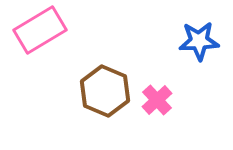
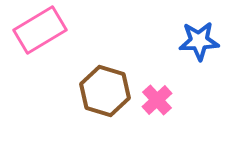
brown hexagon: rotated 6 degrees counterclockwise
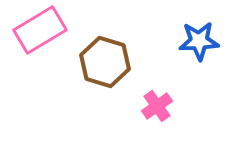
brown hexagon: moved 29 px up
pink cross: moved 6 px down; rotated 8 degrees clockwise
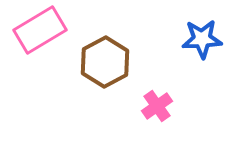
blue star: moved 3 px right, 2 px up
brown hexagon: rotated 15 degrees clockwise
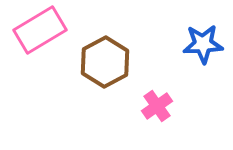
blue star: moved 1 px right, 5 px down
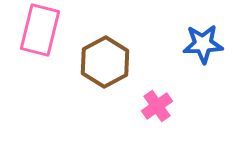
pink rectangle: rotated 45 degrees counterclockwise
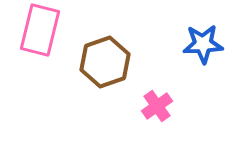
brown hexagon: rotated 9 degrees clockwise
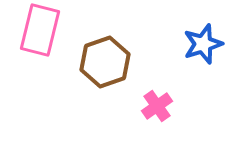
blue star: rotated 15 degrees counterclockwise
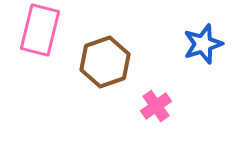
pink cross: moved 1 px left
